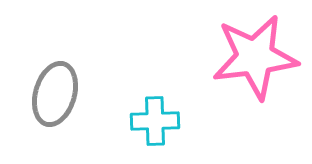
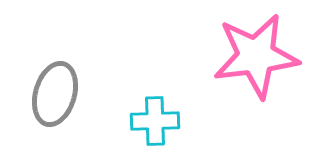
pink star: moved 1 px right, 1 px up
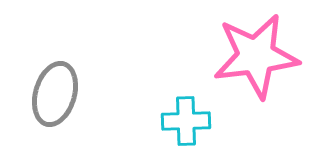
cyan cross: moved 31 px right
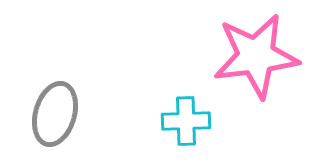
gray ellipse: moved 20 px down
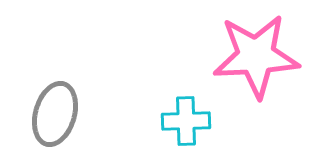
pink star: rotated 4 degrees clockwise
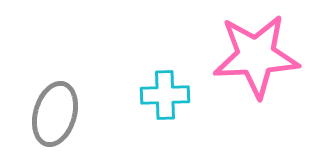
cyan cross: moved 21 px left, 26 px up
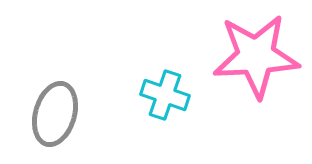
cyan cross: rotated 21 degrees clockwise
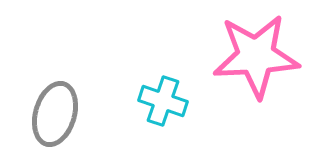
cyan cross: moved 2 px left, 6 px down
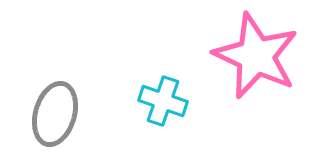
pink star: rotated 28 degrees clockwise
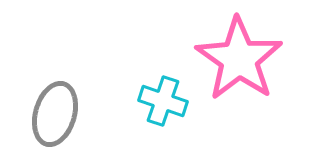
pink star: moved 17 px left, 3 px down; rotated 10 degrees clockwise
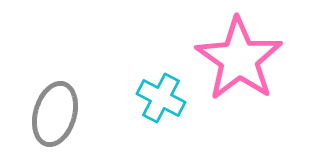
cyan cross: moved 2 px left, 3 px up; rotated 9 degrees clockwise
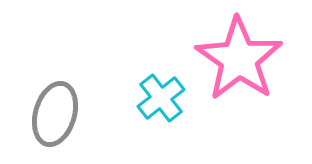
cyan cross: rotated 24 degrees clockwise
